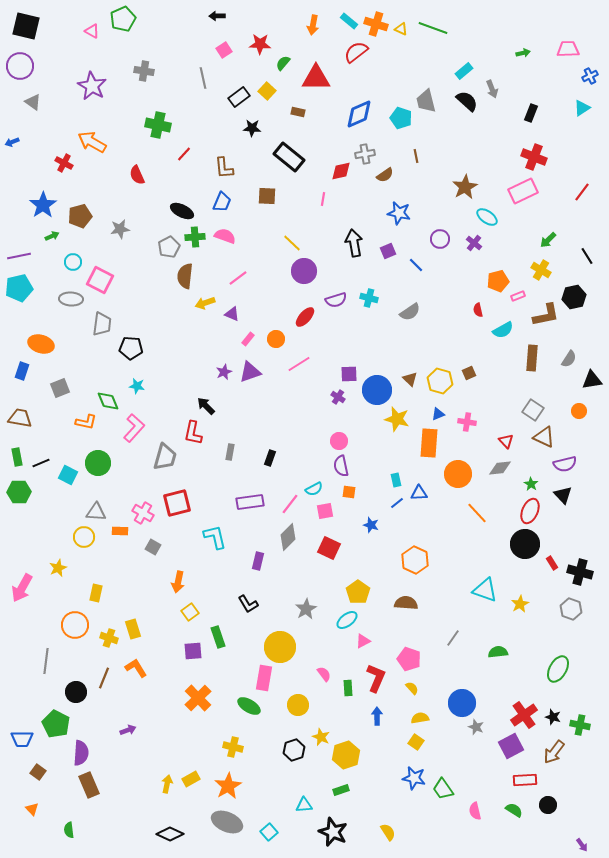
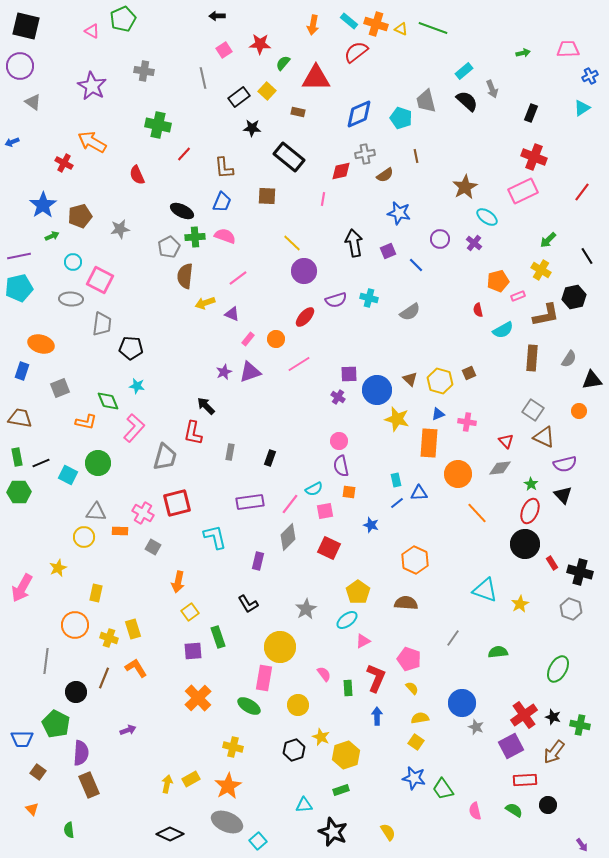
cyan square at (269, 832): moved 11 px left, 9 px down
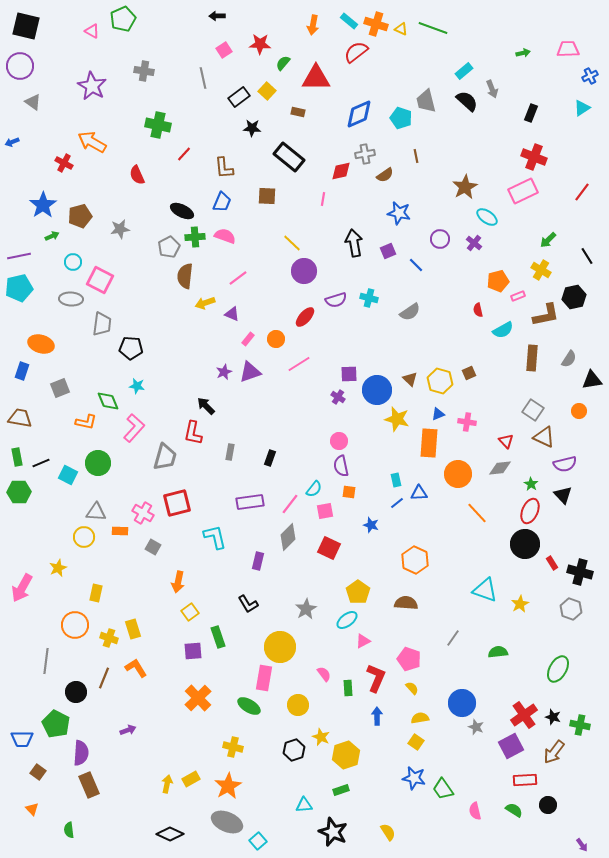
cyan semicircle at (314, 489): rotated 24 degrees counterclockwise
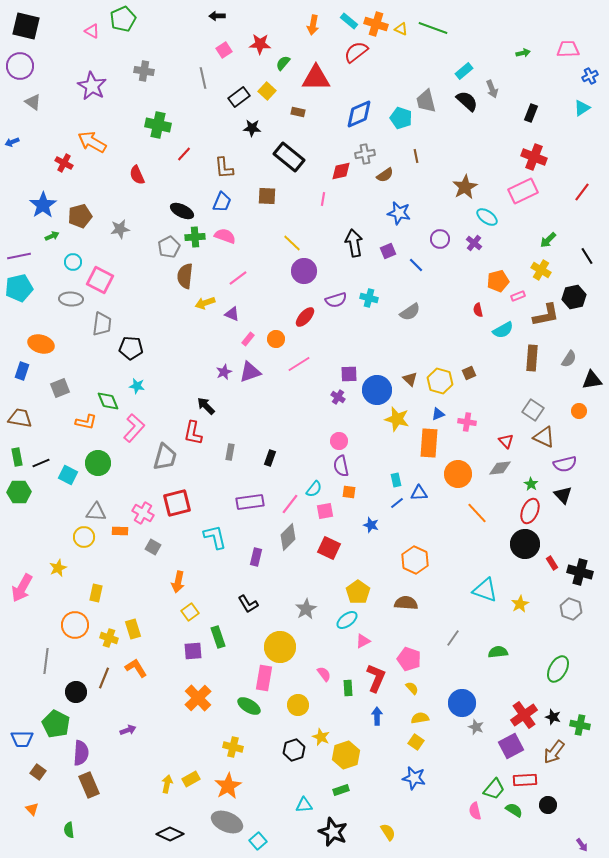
purple rectangle at (258, 561): moved 2 px left, 4 px up
green trapezoid at (443, 789): moved 51 px right; rotated 105 degrees counterclockwise
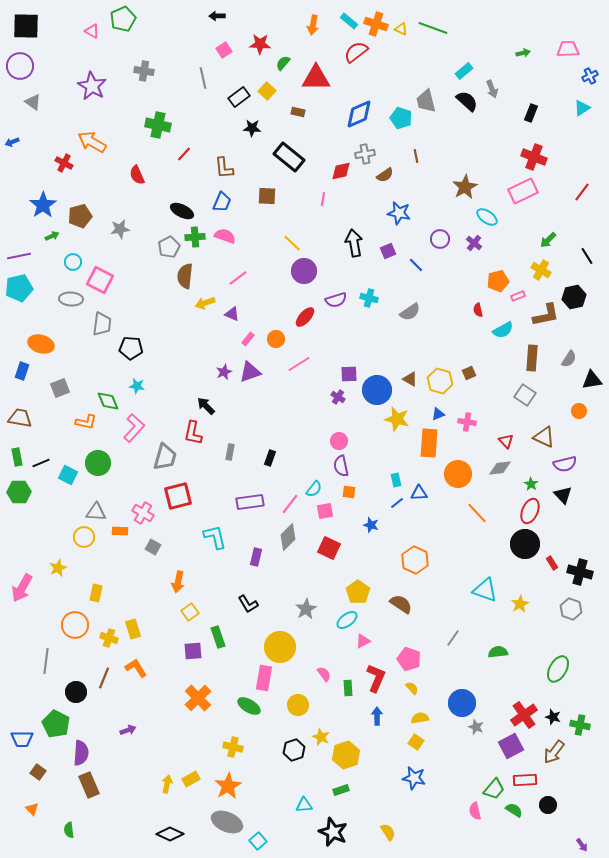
black square at (26, 26): rotated 12 degrees counterclockwise
brown triangle at (410, 379): rotated 14 degrees counterclockwise
gray square at (533, 410): moved 8 px left, 15 px up
red square at (177, 503): moved 1 px right, 7 px up
brown semicircle at (406, 603): moved 5 px left, 1 px down; rotated 30 degrees clockwise
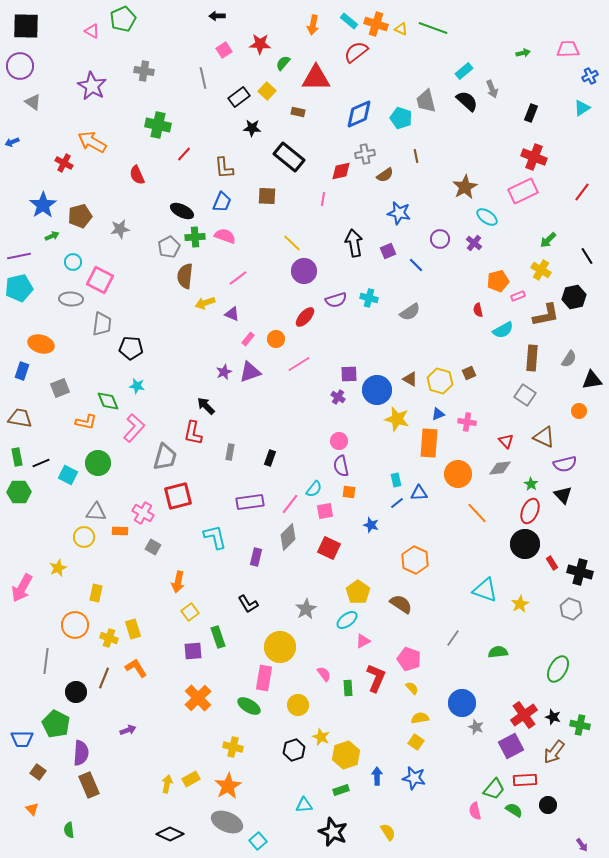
blue arrow at (377, 716): moved 60 px down
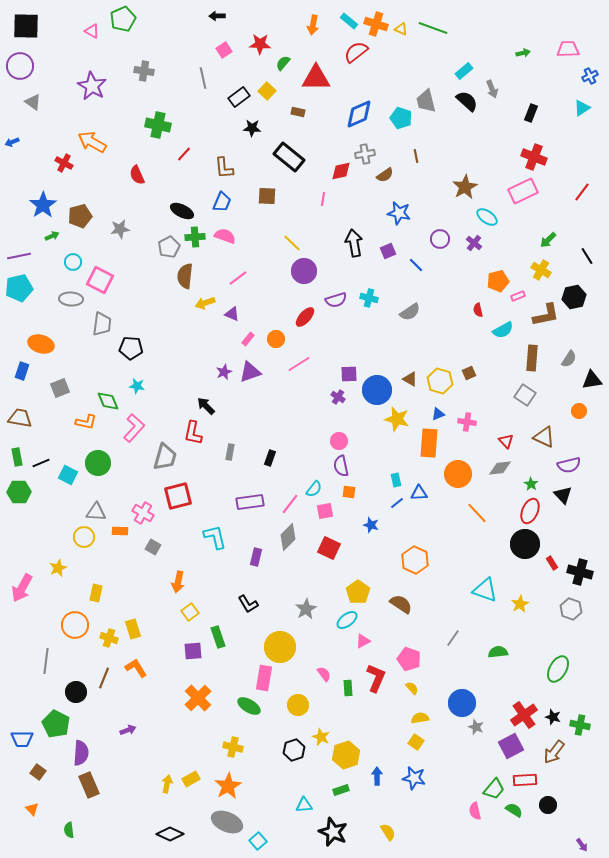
purple semicircle at (565, 464): moved 4 px right, 1 px down
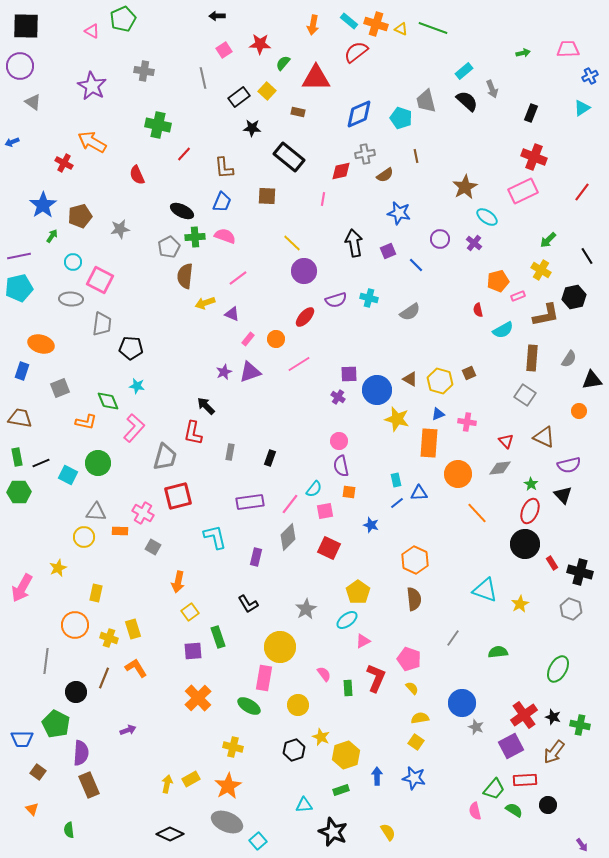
green arrow at (52, 236): rotated 32 degrees counterclockwise
brown semicircle at (401, 604): moved 13 px right, 5 px up; rotated 50 degrees clockwise
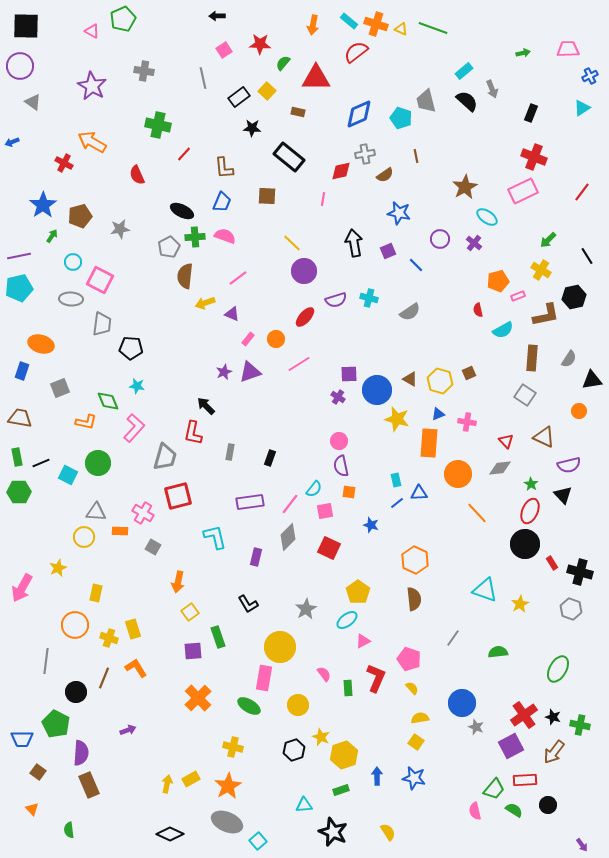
yellow hexagon at (346, 755): moved 2 px left
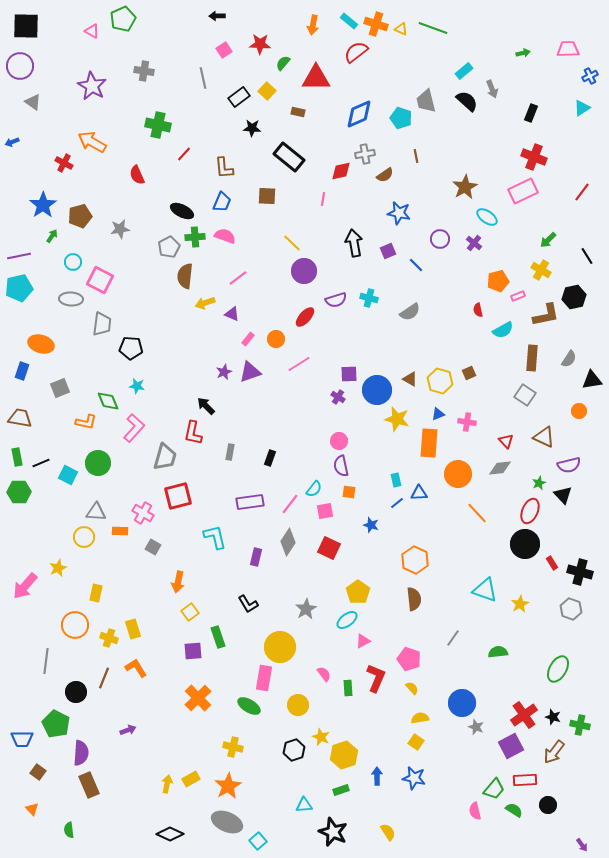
green star at (531, 484): moved 8 px right, 1 px up; rotated 16 degrees clockwise
gray diamond at (288, 537): moved 5 px down; rotated 12 degrees counterclockwise
pink arrow at (22, 588): moved 3 px right, 2 px up; rotated 12 degrees clockwise
